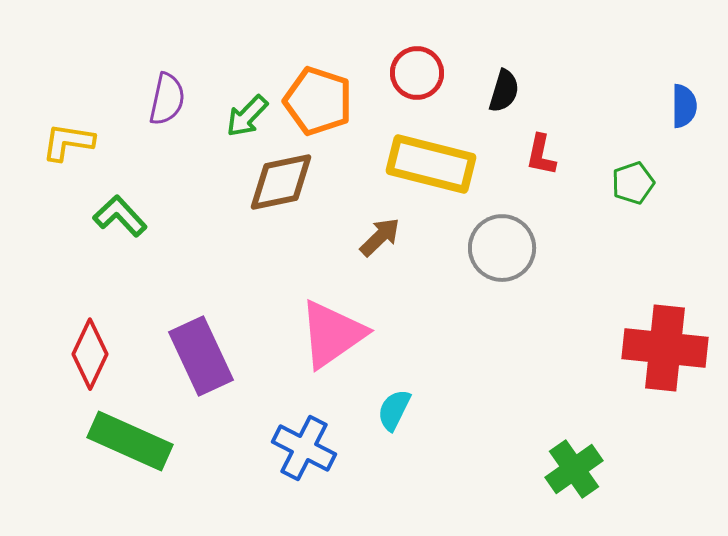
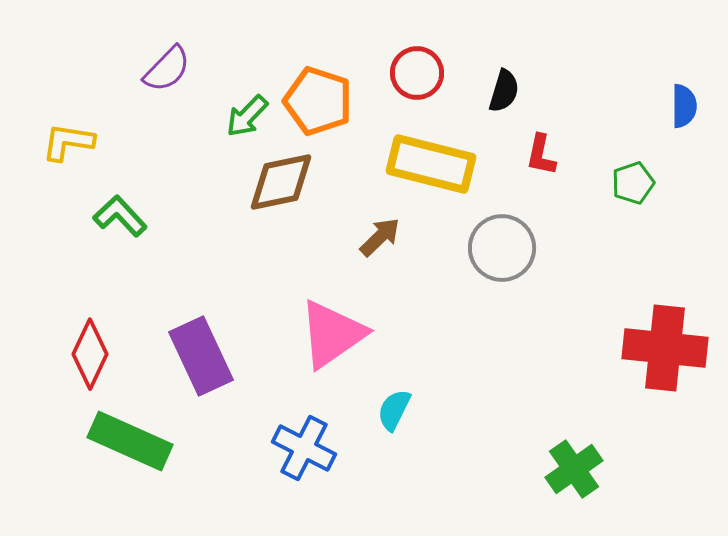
purple semicircle: moved 30 px up; rotated 32 degrees clockwise
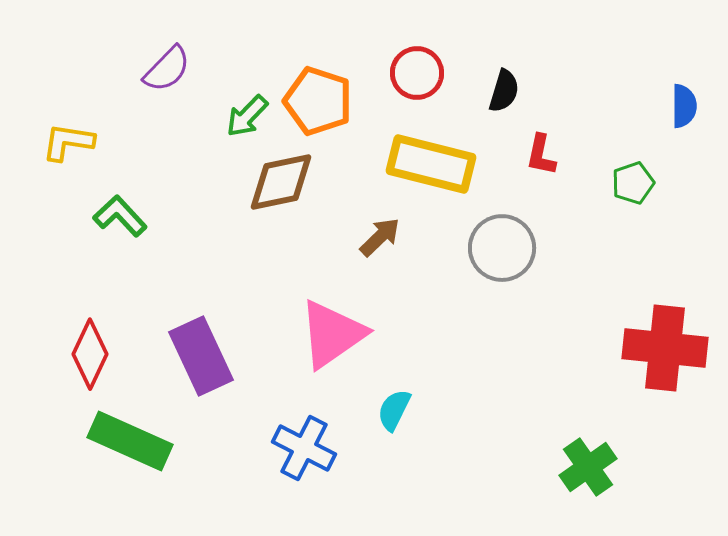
green cross: moved 14 px right, 2 px up
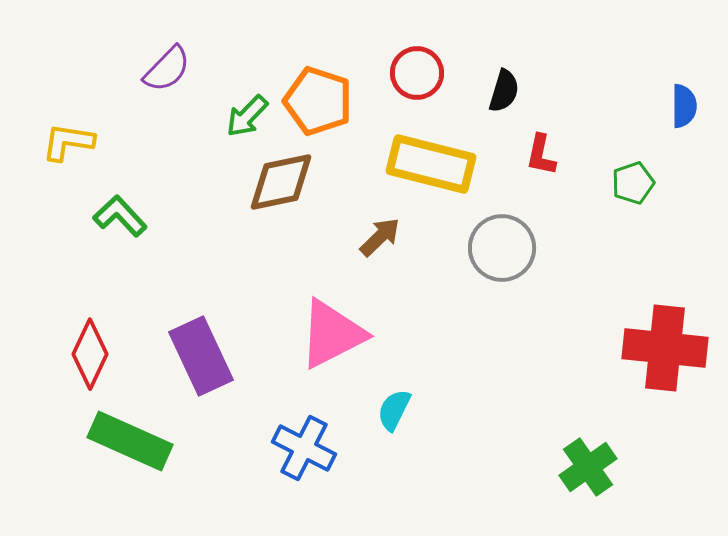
pink triangle: rotated 8 degrees clockwise
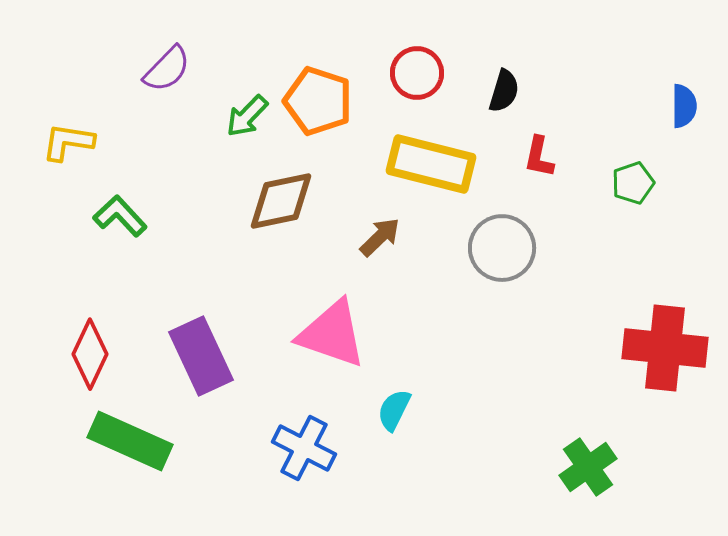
red L-shape: moved 2 px left, 2 px down
brown diamond: moved 19 px down
pink triangle: rotated 46 degrees clockwise
